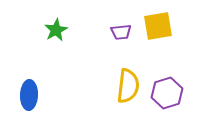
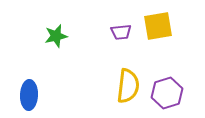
green star: moved 6 px down; rotated 15 degrees clockwise
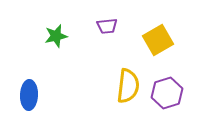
yellow square: moved 14 px down; rotated 20 degrees counterclockwise
purple trapezoid: moved 14 px left, 6 px up
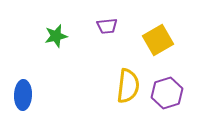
blue ellipse: moved 6 px left
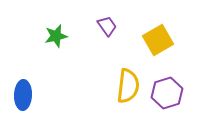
purple trapezoid: rotated 120 degrees counterclockwise
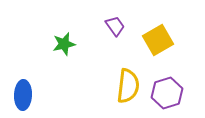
purple trapezoid: moved 8 px right
green star: moved 8 px right, 8 px down
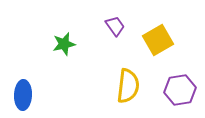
purple hexagon: moved 13 px right, 3 px up; rotated 8 degrees clockwise
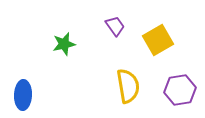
yellow semicircle: rotated 16 degrees counterclockwise
